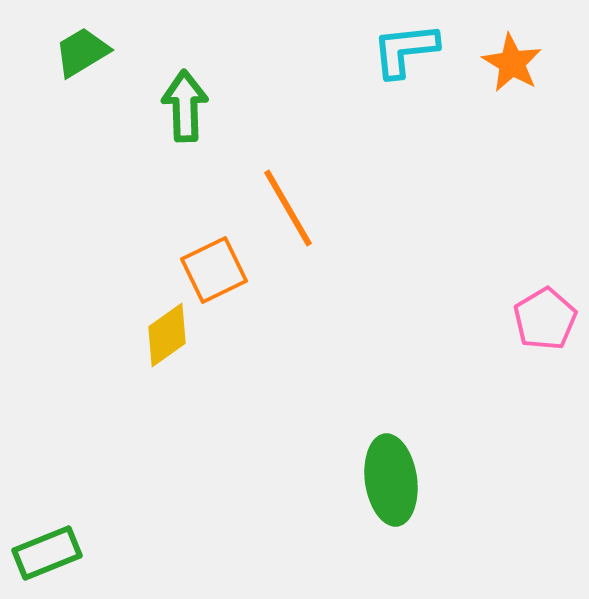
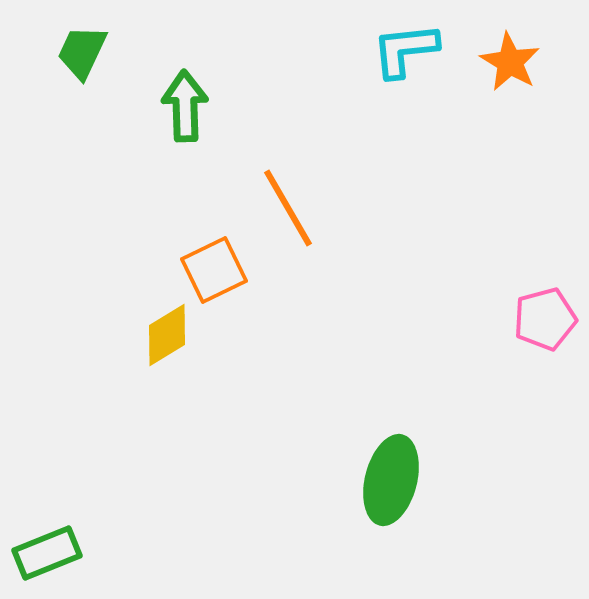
green trapezoid: rotated 34 degrees counterclockwise
orange star: moved 2 px left, 1 px up
pink pentagon: rotated 16 degrees clockwise
yellow diamond: rotated 4 degrees clockwise
green ellipse: rotated 22 degrees clockwise
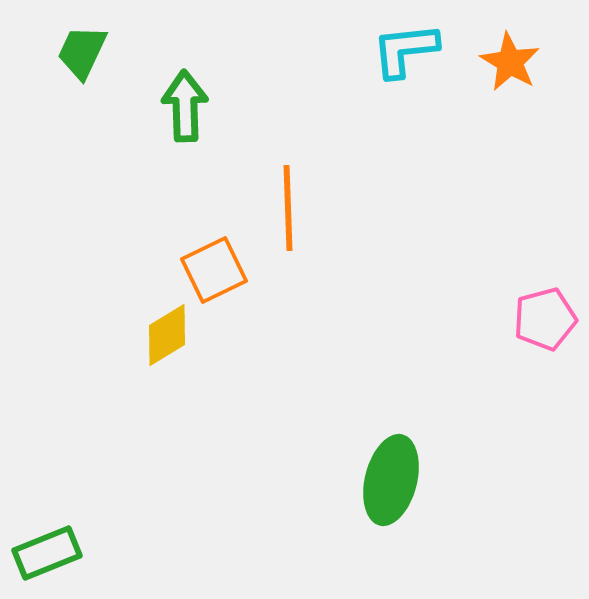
orange line: rotated 28 degrees clockwise
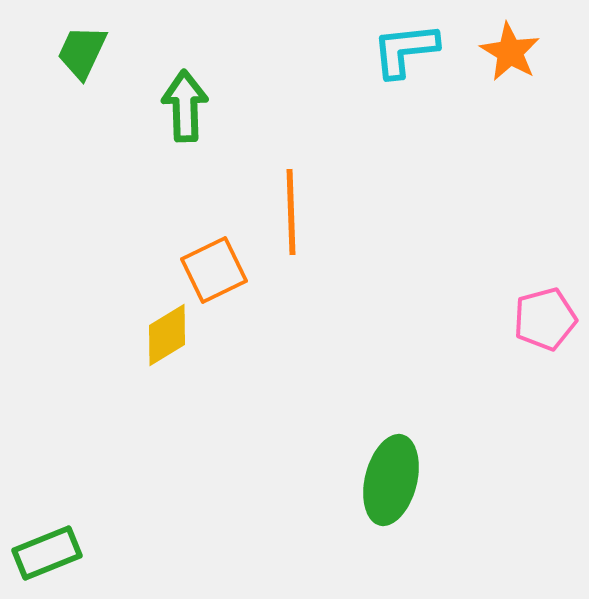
orange star: moved 10 px up
orange line: moved 3 px right, 4 px down
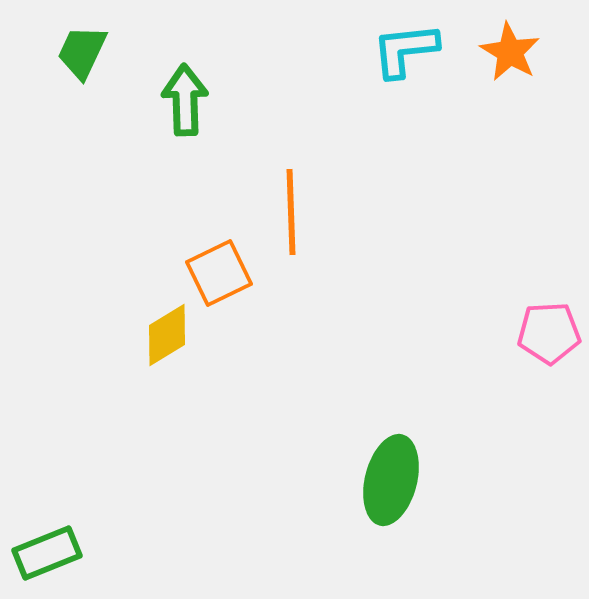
green arrow: moved 6 px up
orange square: moved 5 px right, 3 px down
pink pentagon: moved 4 px right, 14 px down; rotated 12 degrees clockwise
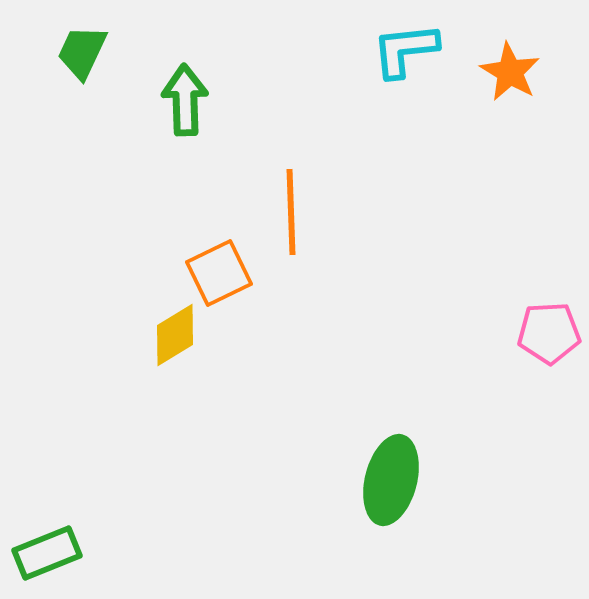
orange star: moved 20 px down
yellow diamond: moved 8 px right
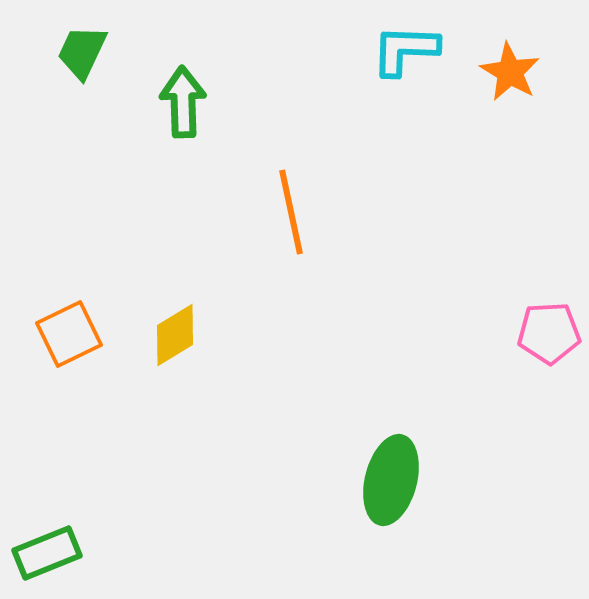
cyan L-shape: rotated 8 degrees clockwise
green arrow: moved 2 px left, 2 px down
orange line: rotated 10 degrees counterclockwise
orange square: moved 150 px left, 61 px down
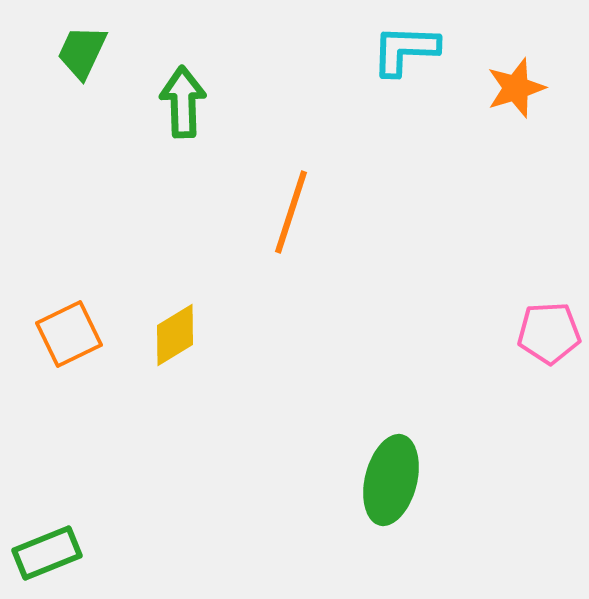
orange star: moved 6 px right, 16 px down; rotated 24 degrees clockwise
orange line: rotated 30 degrees clockwise
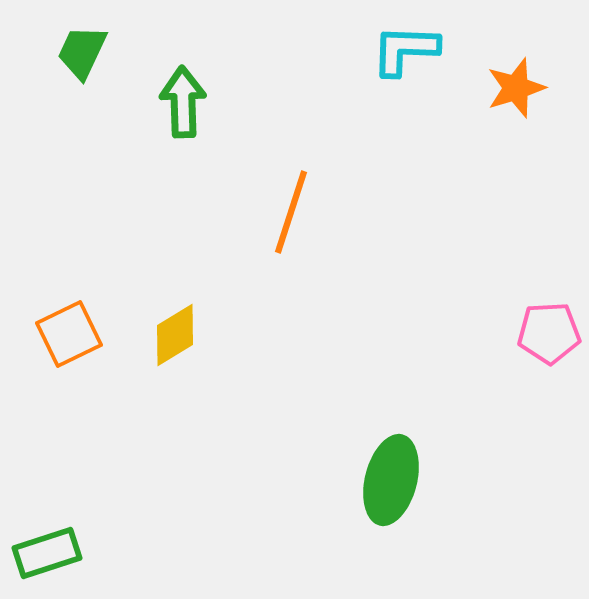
green rectangle: rotated 4 degrees clockwise
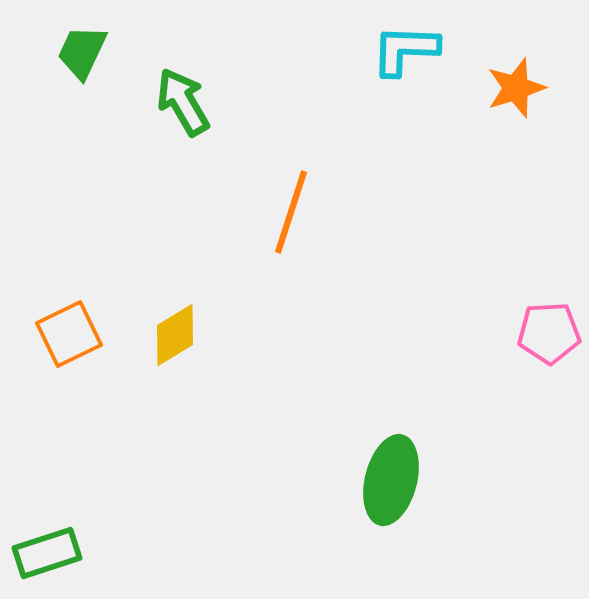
green arrow: rotated 28 degrees counterclockwise
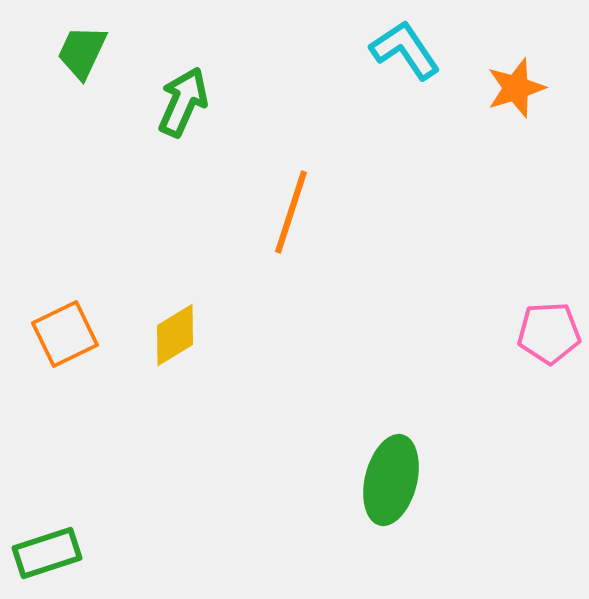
cyan L-shape: rotated 54 degrees clockwise
green arrow: rotated 54 degrees clockwise
orange square: moved 4 px left
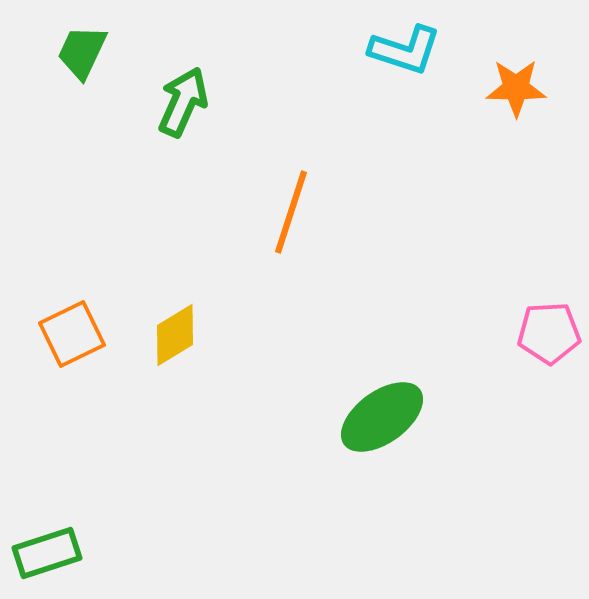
cyan L-shape: rotated 142 degrees clockwise
orange star: rotated 18 degrees clockwise
orange square: moved 7 px right
green ellipse: moved 9 px left, 63 px up; rotated 40 degrees clockwise
